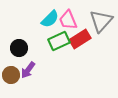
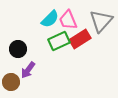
black circle: moved 1 px left, 1 px down
brown circle: moved 7 px down
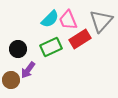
green rectangle: moved 8 px left, 6 px down
brown circle: moved 2 px up
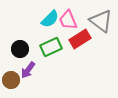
gray triangle: rotated 35 degrees counterclockwise
black circle: moved 2 px right
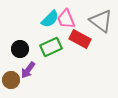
pink trapezoid: moved 2 px left, 1 px up
red rectangle: rotated 60 degrees clockwise
